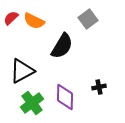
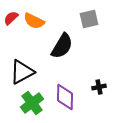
gray square: moved 1 px right; rotated 24 degrees clockwise
black triangle: moved 1 px down
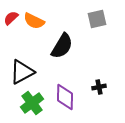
gray square: moved 8 px right
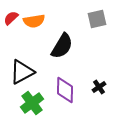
orange semicircle: rotated 35 degrees counterclockwise
black cross: rotated 24 degrees counterclockwise
purple diamond: moved 7 px up
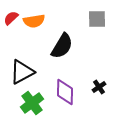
gray square: rotated 12 degrees clockwise
purple diamond: moved 2 px down
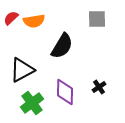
black triangle: moved 2 px up
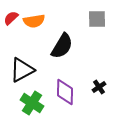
green cross: rotated 20 degrees counterclockwise
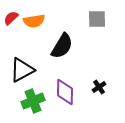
green cross: moved 1 px right, 2 px up; rotated 35 degrees clockwise
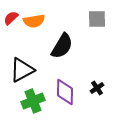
black cross: moved 2 px left, 1 px down
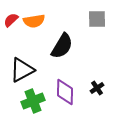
red semicircle: moved 2 px down
